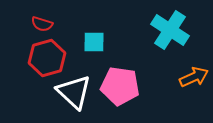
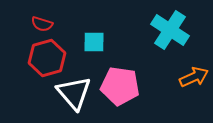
white triangle: moved 1 px down; rotated 6 degrees clockwise
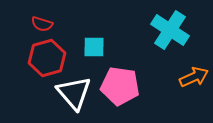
cyan square: moved 5 px down
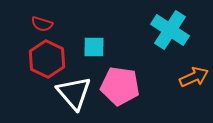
red hexagon: moved 1 px down; rotated 18 degrees counterclockwise
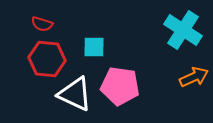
cyan cross: moved 13 px right
red hexagon: rotated 21 degrees counterclockwise
white triangle: moved 1 px right, 1 px down; rotated 24 degrees counterclockwise
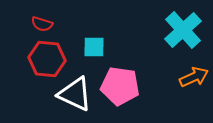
cyan cross: rotated 15 degrees clockwise
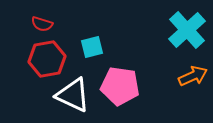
cyan cross: moved 4 px right
cyan square: moved 2 px left; rotated 15 degrees counterclockwise
red hexagon: rotated 15 degrees counterclockwise
orange arrow: moved 1 px left, 1 px up
white triangle: moved 2 px left, 1 px down
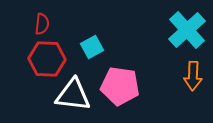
red semicircle: rotated 100 degrees counterclockwise
cyan square: rotated 15 degrees counterclockwise
red hexagon: rotated 12 degrees clockwise
orange arrow: rotated 116 degrees clockwise
white triangle: rotated 18 degrees counterclockwise
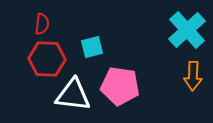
cyan square: rotated 15 degrees clockwise
